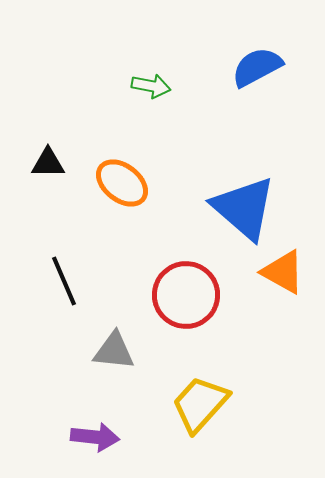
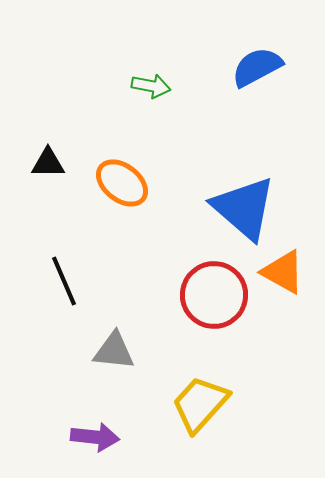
red circle: moved 28 px right
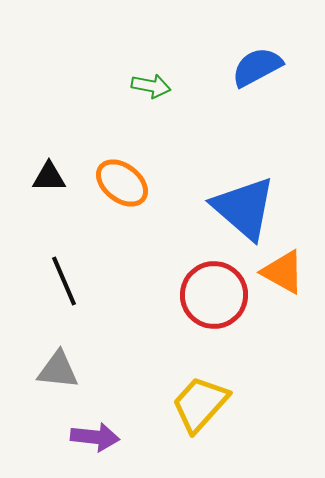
black triangle: moved 1 px right, 14 px down
gray triangle: moved 56 px left, 19 px down
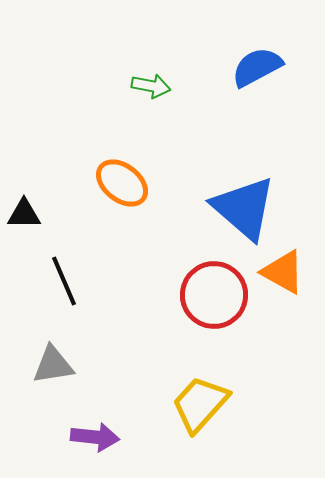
black triangle: moved 25 px left, 37 px down
gray triangle: moved 5 px left, 5 px up; rotated 15 degrees counterclockwise
